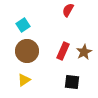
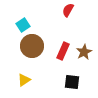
brown circle: moved 5 px right, 5 px up
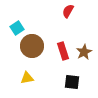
red semicircle: moved 1 px down
cyan square: moved 6 px left, 3 px down
red rectangle: rotated 42 degrees counterclockwise
yellow triangle: moved 3 px right, 2 px up; rotated 24 degrees clockwise
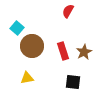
cyan square: rotated 16 degrees counterclockwise
black square: moved 1 px right
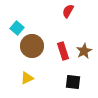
brown star: moved 1 px up
yellow triangle: rotated 16 degrees counterclockwise
